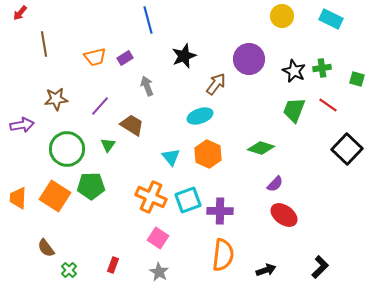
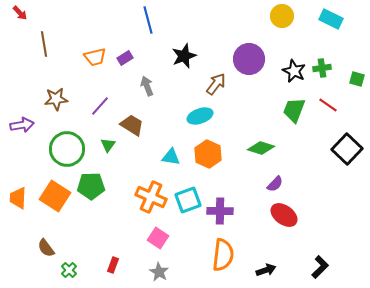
red arrow at (20, 13): rotated 84 degrees counterclockwise
cyan triangle at (171, 157): rotated 42 degrees counterclockwise
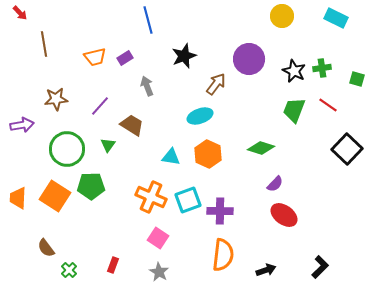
cyan rectangle at (331, 19): moved 5 px right, 1 px up
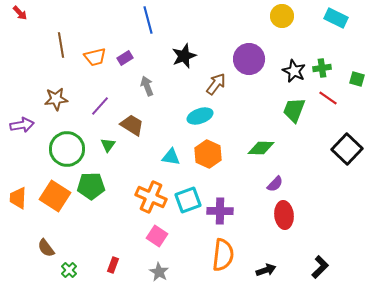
brown line at (44, 44): moved 17 px right, 1 px down
red line at (328, 105): moved 7 px up
green diamond at (261, 148): rotated 16 degrees counterclockwise
red ellipse at (284, 215): rotated 48 degrees clockwise
pink square at (158, 238): moved 1 px left, 2 px up
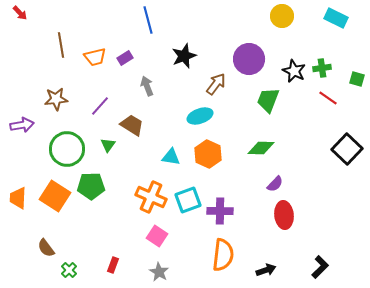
green trapezoid at (294, 110): moved 26 px left, 10 px up
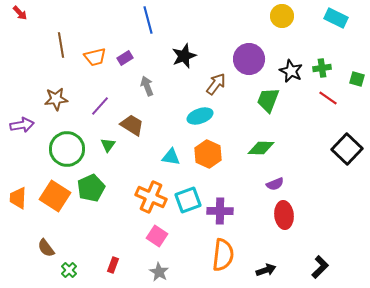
black star at (294, 71): moved 3 px left
purple semicircle at (275, 184): rotated 24 degrees clockwise
green pentagon at (91, 186): moved 2 px down; rotated 24 degrees counterclockwise
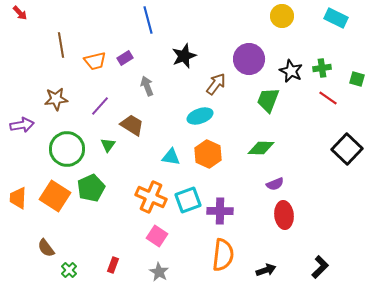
orange trapezoid at (95, 57): moved 4 px down
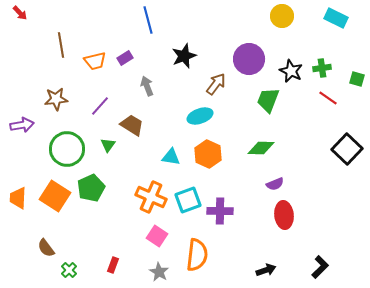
orange semicircle at (223, 255): moved 26 px left
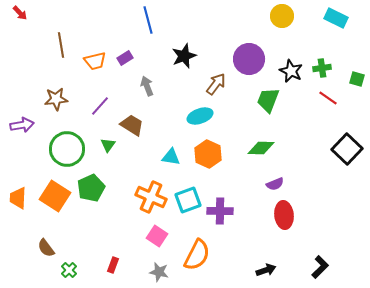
orange semicircle at (197, 255): rotated 20 degrees clockwise
gray star at (159, 272): rotated 18 degrees counterclockwise
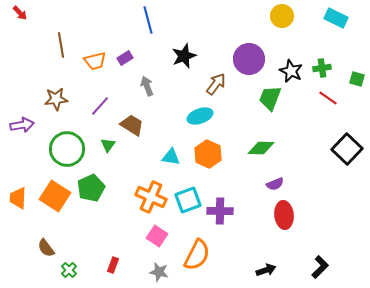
green trapezoid at (268, 100): moved 2 px right, 2 px up
